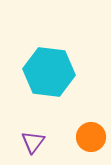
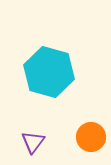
cyan hexagon: rotated 9 degrees clockwise
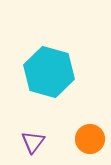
orange circle: moved 1 px left, 2 px down
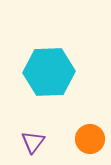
cyan hexagon: rotated 18 degrees counterclockwise
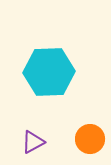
purple triangle: rotated 25 degrees clockwise
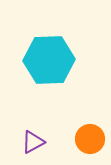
cyan hexagon: moved 12 px up
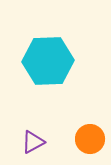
cyan hexagon: moved 1 px left, 1 px down
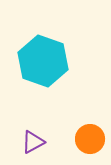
cyan hexagon: moved 5 px left; rotated 21 degrees clockwise
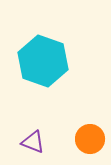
purple triangle: rotated 50 degrees clockwise
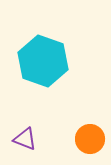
purple triangle: moved 8 px left, 3 px up
